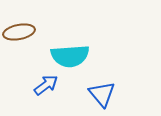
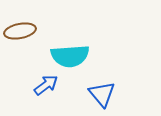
brown ellipse: moved 1 px right, 1 px up
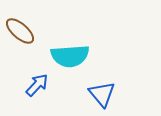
brown ellipse: rotated 52 degrees clockwise
blue arrow: moved 9 px left; rotated 10 degrees counterclockwise
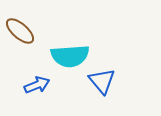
blue arrow: rotated 25 degrees clockwise
blue triangle: moved 13 px up
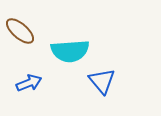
cyan semicircle: moved 5 px up
blue arrow: moved 8 px left, 2 px up
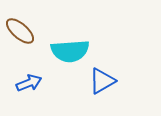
blue triangle: rotated 40 degrees clockwise
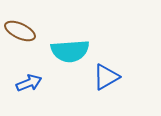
brown ellipse: rotated 16 degrees counterclockwise
blue triangle: moved 4 px right, 4 px up
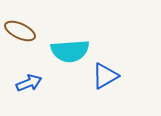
blue triangle: moved 1 px left, 1 px up
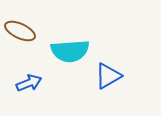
blue triangle: moved 3 px right
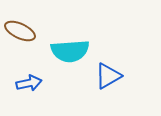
blue arrow: rotated 10 degrees clockwise
